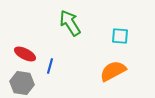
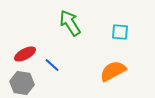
cyan square: moved 4 px up
red ellipse: rotated 55 degrees counterclockwise
blue line: moved 2 px right, 1 px up; rotated 63 degrees counterclockwise
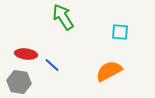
green arrow: moved 7 px left, 6 px up
red ellipse: moved 1 px right; rotated 35 degrees clockwise
orange semicircle: moved 4 px left
gray hexagon: moved 3 px left, 1 px up
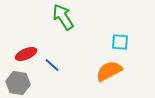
cyan square: moved 10 px down
red ellipse: rotated 30 degrees counterclockwise
gray hexagon: moved 1 px left, 1 px down
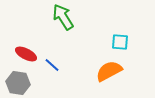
red ellipse: rotated 50 degrees clockwise
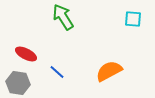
cyan square: moved 13 px right, 23 px up
blue line: moved 5 px right, 7 px down
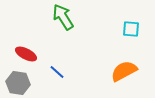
cyan square: moved 2 px left, 10 px down
orange semicircle: moved 15 px right
